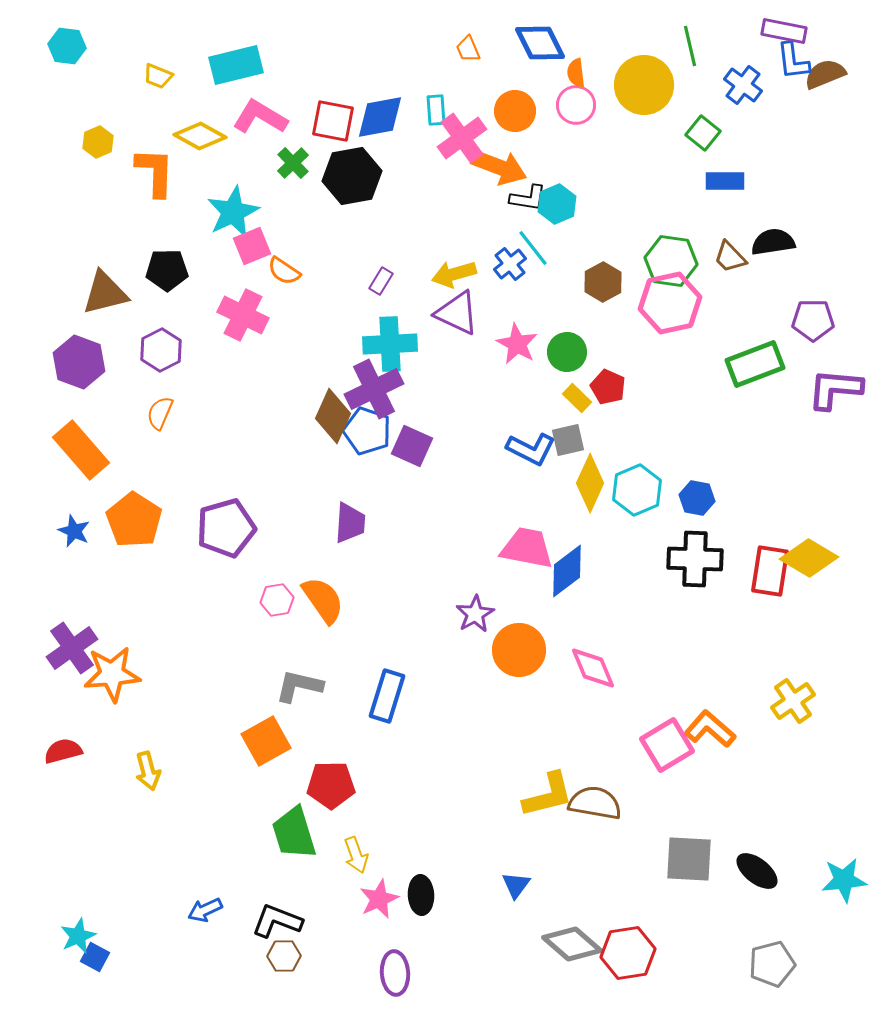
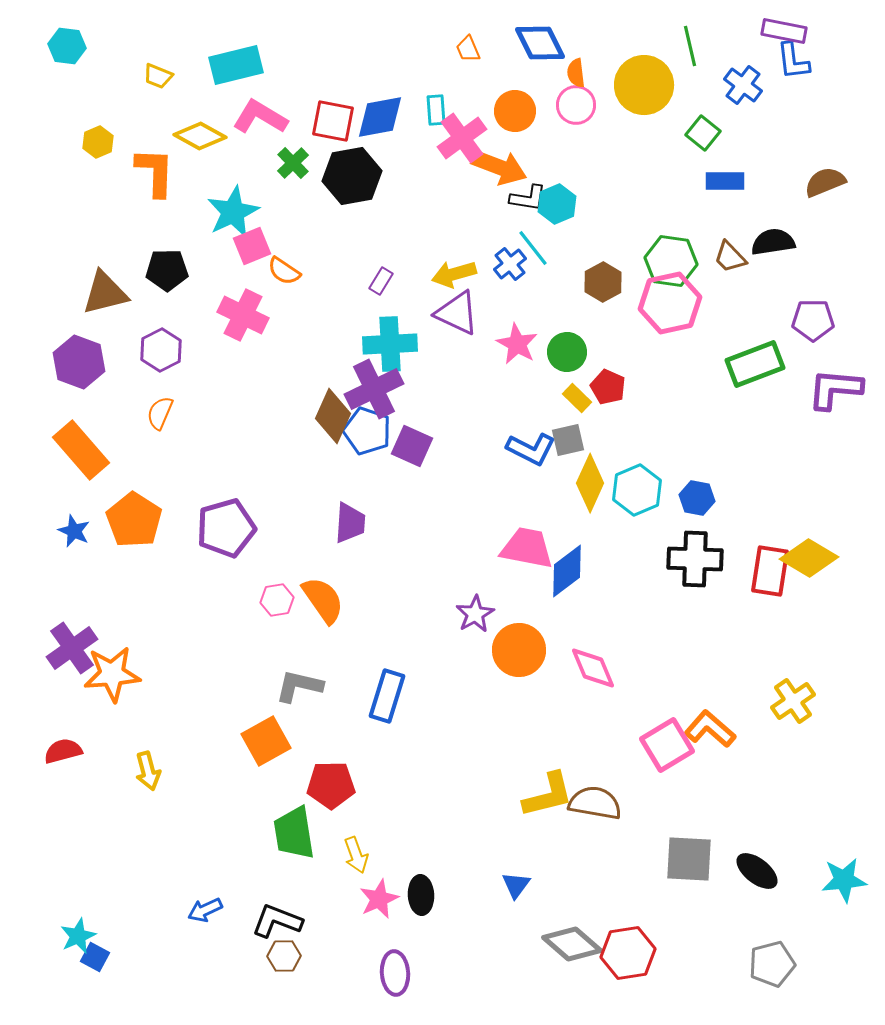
brown semicircle at (825, 74): moved 108 px down
green trapezoid at (294, 833): rotated 8 degrees clockwise
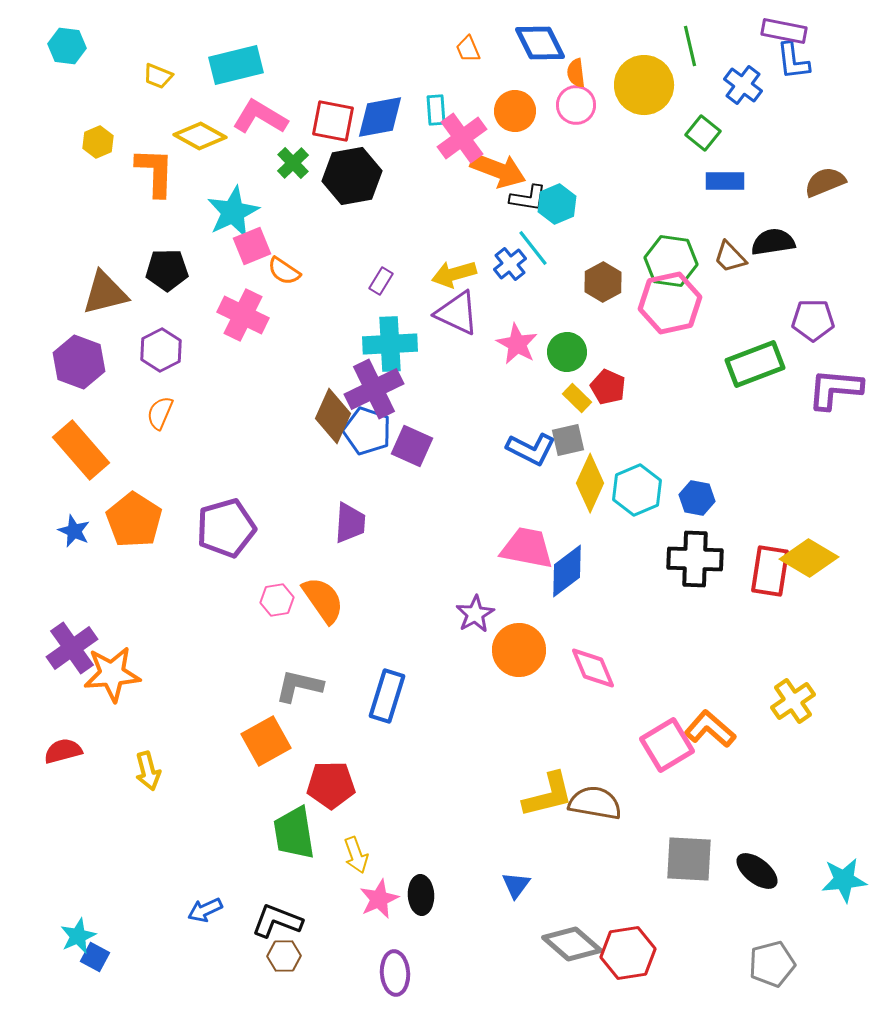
orange arrow at (499, 167): moved 1 px left, 3 px down
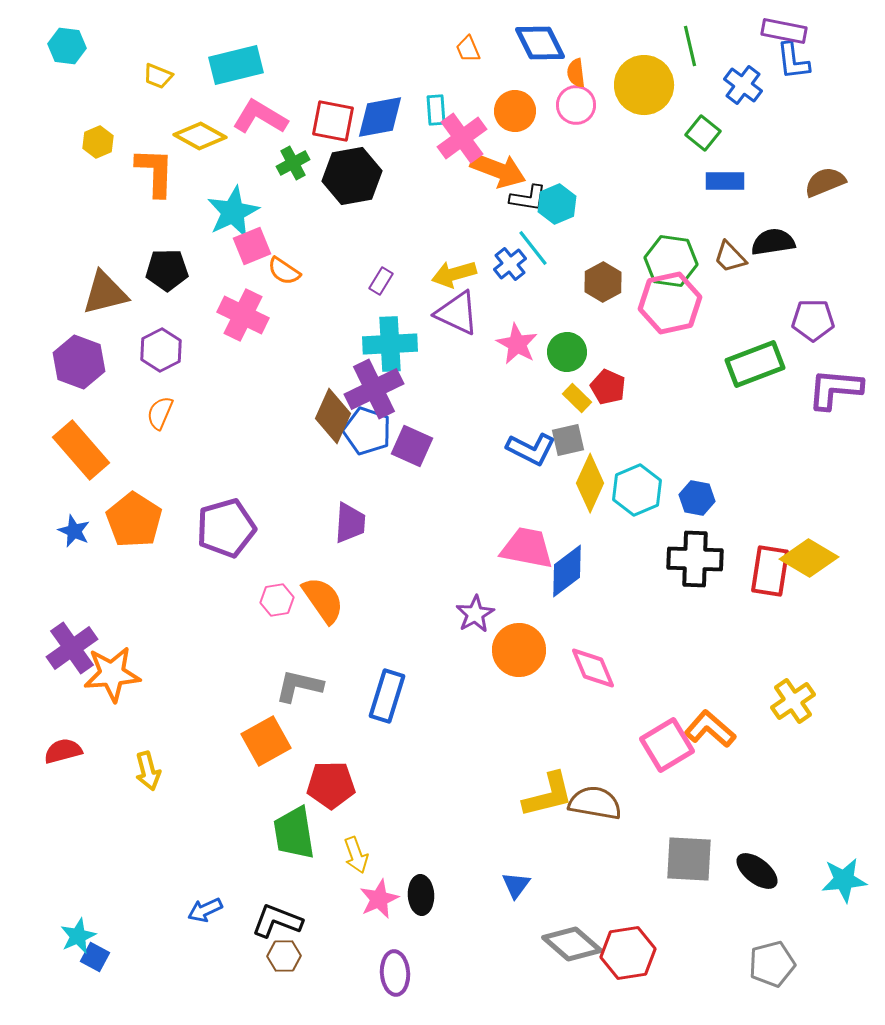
green cross at (293, 163): rotated 16 degrees clockwise
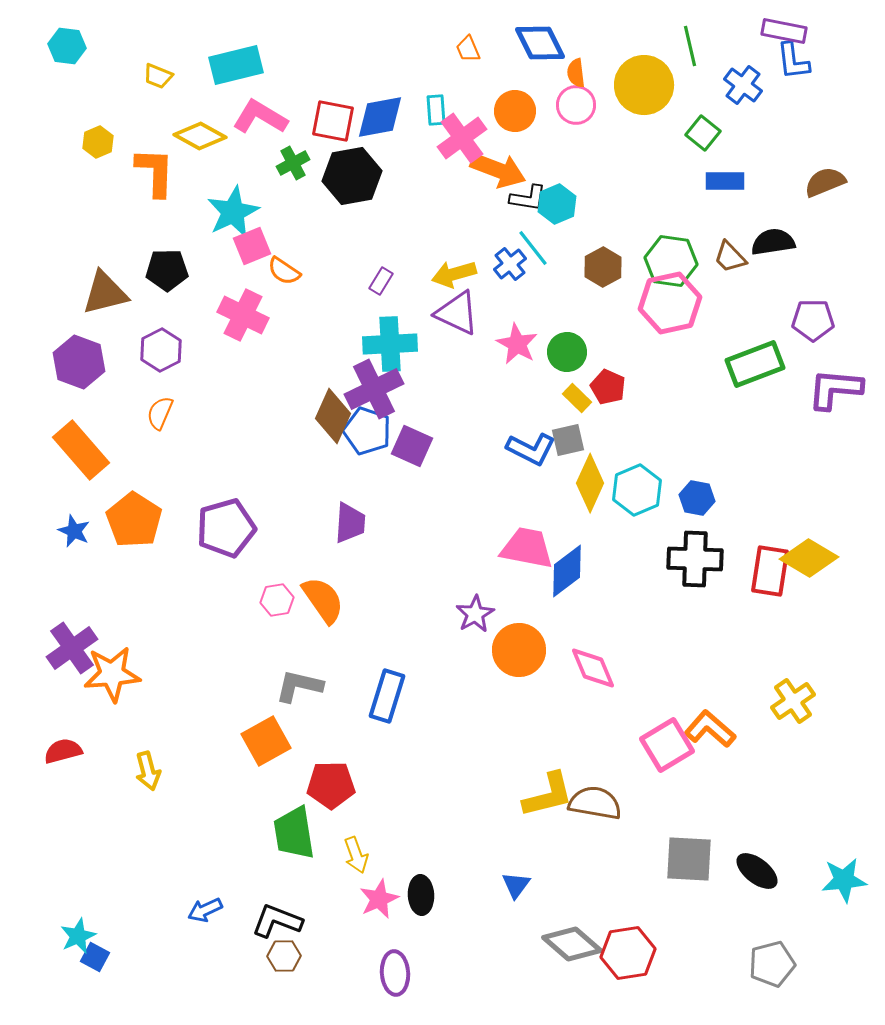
brown hexagon at (603, 282): moved 15 px up
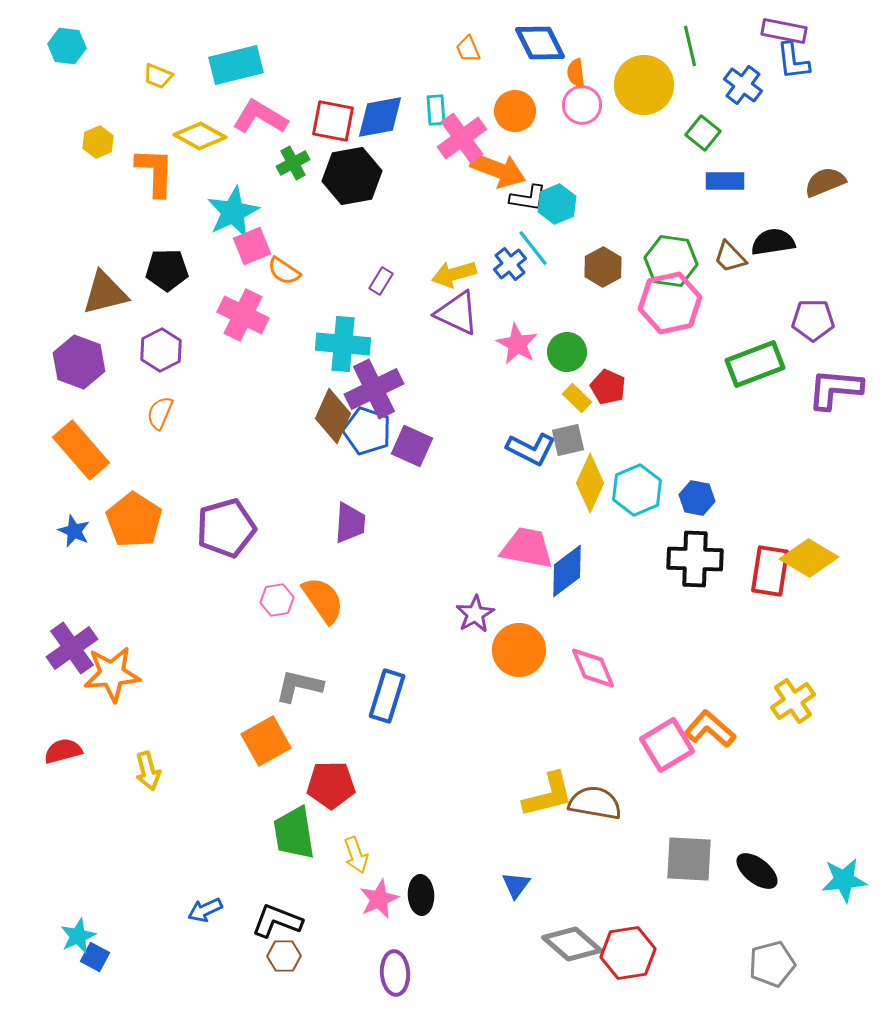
pink circle at (576, 105): moved 6 px right
cyan cross at (390, 344): moved 47 px left; rotated 8 degrees clockwise
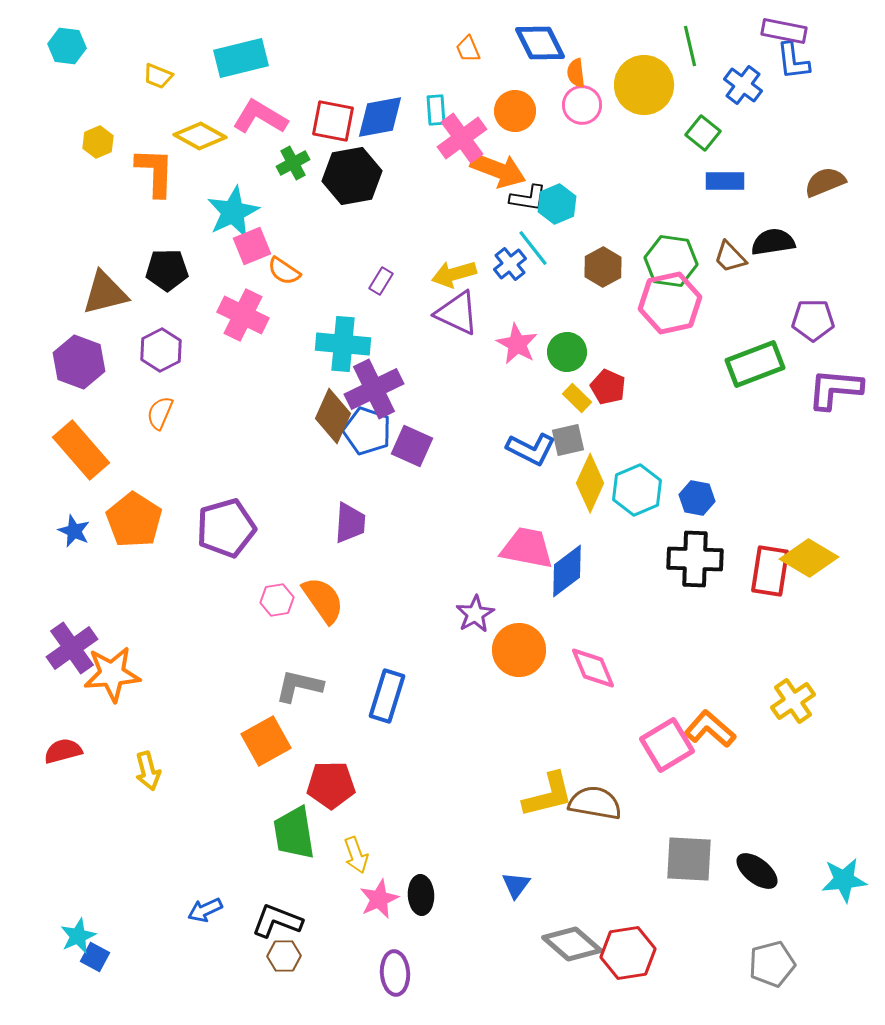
cyan rectangle at (236, 65): moved 5 px right, 7 px up
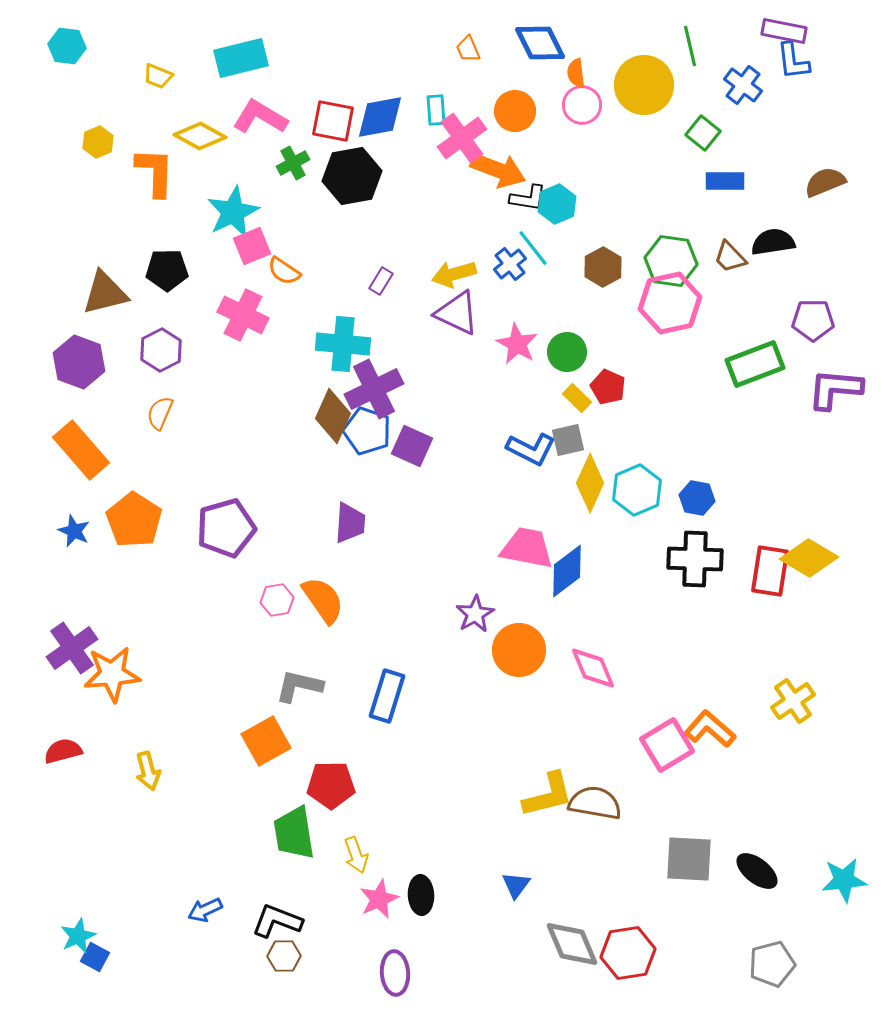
gray diamond at (572, 944): rotated 26 degrees clockwise
